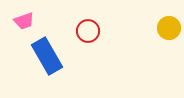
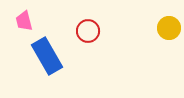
pink trapezoid: rotated 95 degrees clockwise
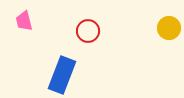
blue rectangle: moved 15 px right, 19 px down; rotated 51 degrees clockwise
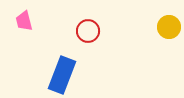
yellow circle: moved 1 px up
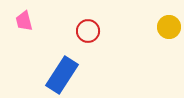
blue rectangle: rotated 12 degrees clockwise
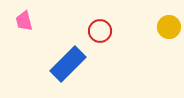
red circle: moved 12 px right
blue rectangle: moved 6 px right, 11 px up; rotated 12 degrees clockwise
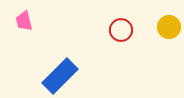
red circle: moved 21 px right, 1 px up
blue rectangle: moved 8 px left, 12 px down
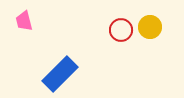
yellow circle: moved 19 px left
blue rectangle: moved 2 px up
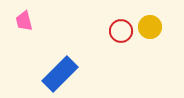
red circle: moved 1 px down
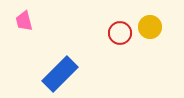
red circle: moved 1 px left, 2 px down
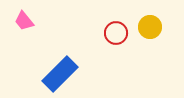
pink trapezoid: rotated 25 degrees counterclockwise
red circle: moved 4 px left
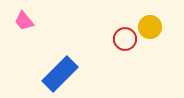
red circle: moved 9 px right, 6 px down
